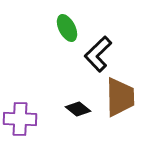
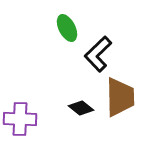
black diamond: moved 3 px right, 1 px up
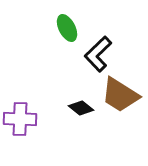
brown trapezoid: moved 2 px up; rotated 123 degrees clockwise
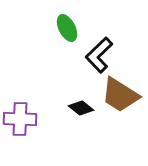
black L-shape: moved 1 px right, 1 px down
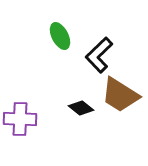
green ellipse: moved 7 px left, 8 px down
